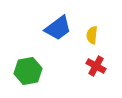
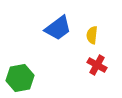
red cross: moved 1 px right, 1 px up
green hexagon: moved 8 px left, 7 px down
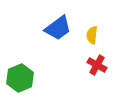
green hexagon: rotated 12 degrees counterclockwise
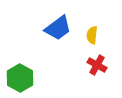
green hexagon: rotated 8 degrees counterclockwise
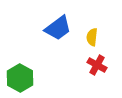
yellow semicircle: moved 2 px down
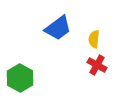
yellow semicircle: moved 2 px right, 2 px down
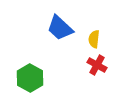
blue trapezoid: moved 2 px right; rotated 80 degrees clockwise
green hexagon: moved 10 px right
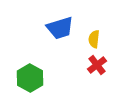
blue trapezoid: rotated 60 degrees counterclockwise
red cross: rotated 24 degrees clockwise
